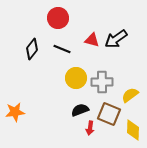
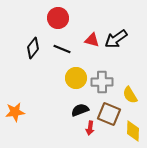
black diamond: moved 1 px right, 1 px up
yellow semicircle: rotated 84 degrees counterclockwise
yellow diamond: moved 1 px down
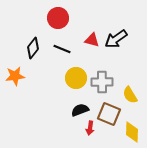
orange star: moved 36 px up
yellow diamond: moved 1 px left, 1 px down
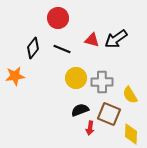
yellow diamond: moved 1 px left, 2 px down
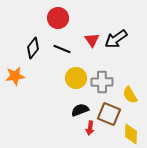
red triangle: rotated 42 degrees clockwise
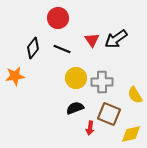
yellow semicircle: moved 5 px right
black semicircle: moved 5 px left, 2 px up
yellow diamond: rotated 75 degrees clockwise
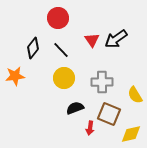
black line: moved 1 px left, 1 px down; rotated 24 degrees clockwise
yellow circle: moved 12 px left
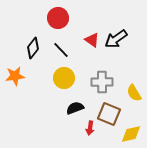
red triangle: rotated 21 degrees counterclockwise
yellow semicircle: moved 1 px left, 2 px up
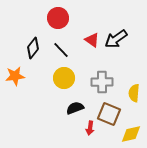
yellow semicircle: rotated 36 degrees clockwise
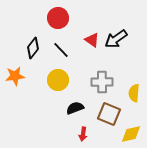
yellow circle: moved 6 px left, 2 px down
red arrow: moved 7 px left, 6 px down
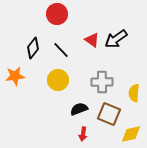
red circle: moved 1 px left, 4 px up
black semicircle: moved 4 px right, 1 px down
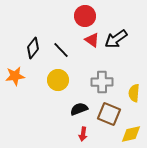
red circle: moved 28 px right, 2 px down
